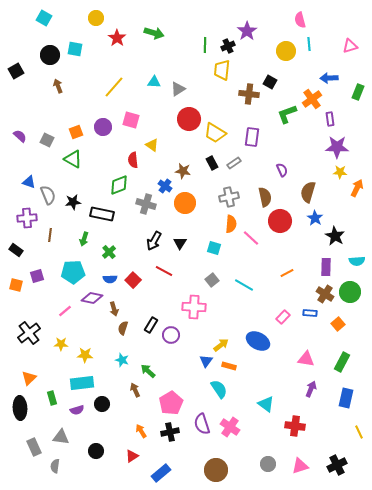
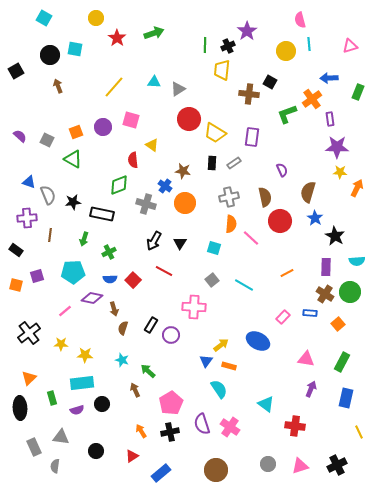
green arrow at (154, 33): rotated 36 degrees counterclockwise
black rectangle at (212, 163): rotated 32 degrees clockwise
green cross at (109, 252): rotated 16 degrees clockwise
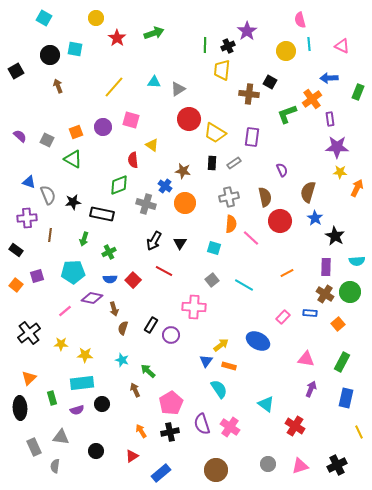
pink triangle at (350, 46): moved 8 px left; rotated 42 degrees clockwise
orange square at (16, 285): rotated 24 degrees clockwise
red cross at (295, 426): rotated 24 degrees clockwise
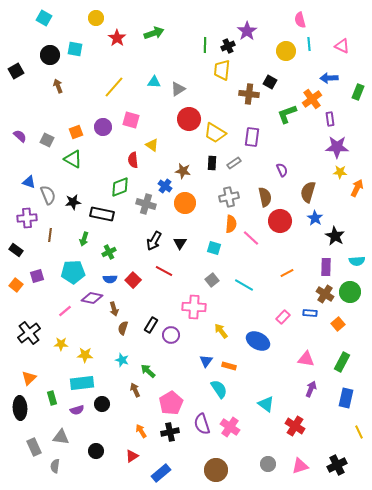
green diamond at (119, 185): moved 1 px right, 2 px down
yellow arrow at (221, 345): moved 14 px up; rotated 91 degrees counterclockwise
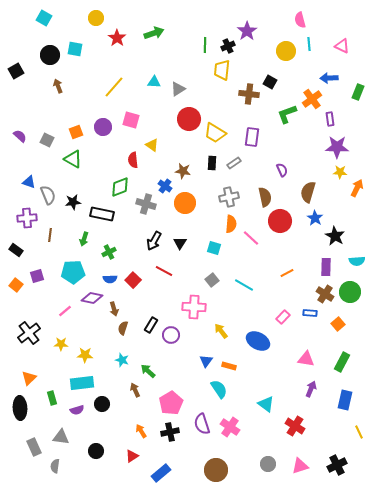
blue rectangle at (346, 398): moved 1 px left, 2 px down
